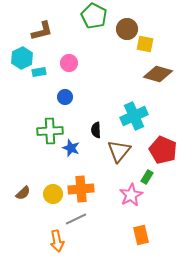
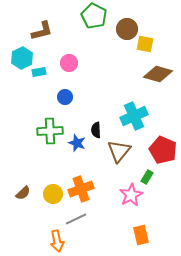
blue star: moved 6 px right, 5 px up
orange cross: rotated 15 degrees counterclockwise
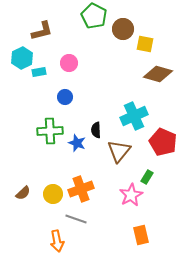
brown circle: moved 4 px left
red pentagon: moved 8 px up
gray line: rotated 45 degrees clockwise
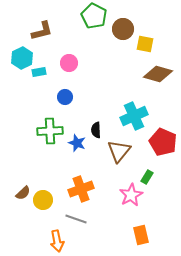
yellow circle: moved 10 px left, 6 px down
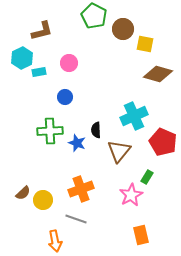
orange arrow: moved 2 px left
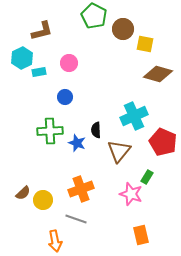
pink star: moved 1 px up; rotated 25 degrees counterclockwise
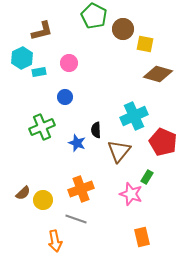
green cross: moved 8 px left, 4 px up; rotated 20 degrees counterclockwise
orange rectangle: moved 1 px right, 2 px down
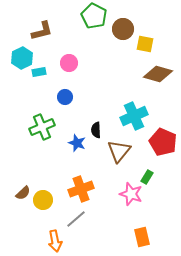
gray line: rotated 60 degrees counterclockwise
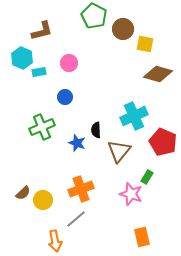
cyan hexagon: rotated 10 degrees counterclockwise
